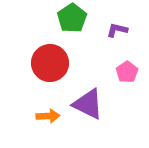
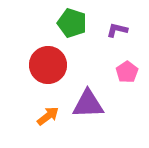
green pentagon: moved 5 px down; rotated 20 degrees counterclockwise
red circle: moved 2 px left, 2 px down
purple triangle: rotated 28 degrees counterclockwise
orange arrow: rotated 35 degrees counterclockwise
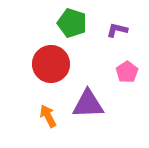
red circle: moved 3 px right, 1 px up
orange arrow: rotated 80 degrees counterclockwise
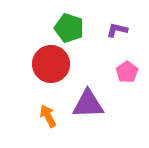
green pentagon: moved 3 px left, 5 px down
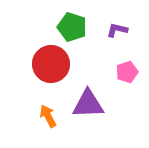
green pentagon: moved 3 px right, 1 px up
pink pentagon: rotated 15 degrees clockwise
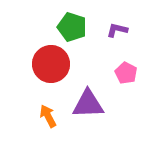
pink pentagon: moved 1 px left, 1 px down; rotated 25 degrees counterclockwise
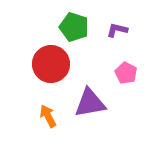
green pentagon: moved 2 px right
purple triangle: moved 2 px right, 1 px up; rotated 8 degrees counterclockwise
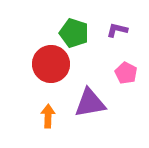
green pentagon: moved 6 px down
orange arrow: rotated 30 degrees clockwise
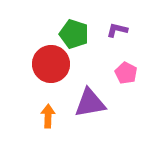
green pentagon: moved 1 px down
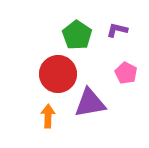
green pentagon: moved 3 px right, 1 px down; rotated 16 degrees clockwise
red circle: moved 7 px right, 10 px down
